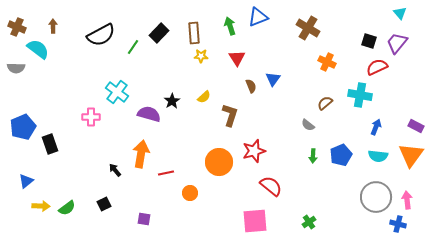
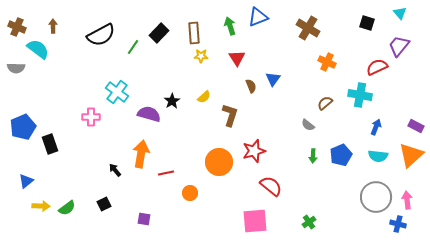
black square at (369, 41): moved 2 px left, 18 px up
purple trapezoid at (397, 43): moved 2 px right, 3 px down
orange triangle at (411, 155): rotated 12 degrees clockwise
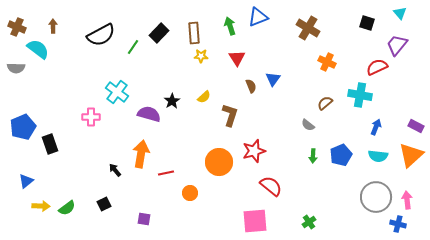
purple trapezoid at (399, 46): moved 2 px left, 1 px up
